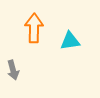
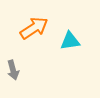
orange arrow: rotated 56 degrees clockwise
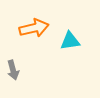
orange arrow: rotated 20 degrees clockwise
